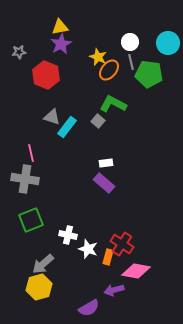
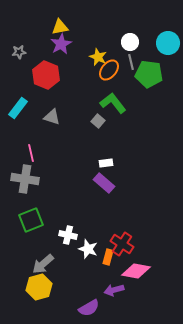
green L-shape: moved 1 px up; rotated 24 degrees clockwise
cyan rectangle: moved 49 px left, 19 px up
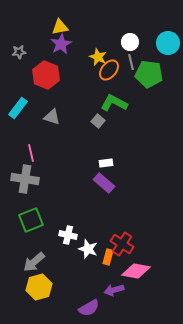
green L-shape: moved 1 px right; rotated 24 degrees counterclockwise
gray arrow: moved 9 px left, 2 px up
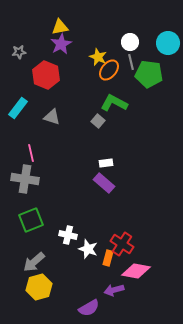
orange rectangle: moved 1 px down
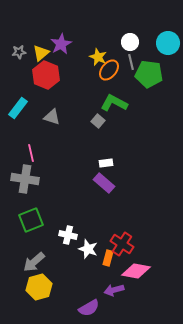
yellow triangle: moved 19 px left, 26 px down; rotated 30 degrees counterclockwise
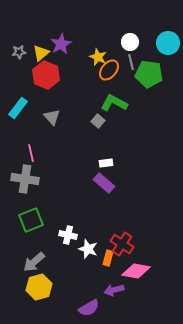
gray triangle: rotated 30 degrees clockwise
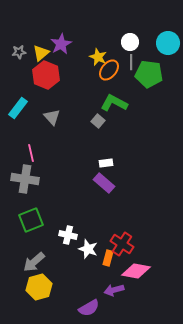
gray line: rotated 14 degrees clockwise
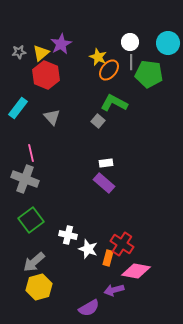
gray cross: rotated 12 degrees clockwise
green square: rotated 15 degrees counterclockwise
